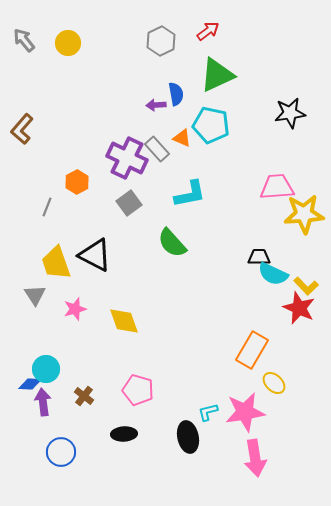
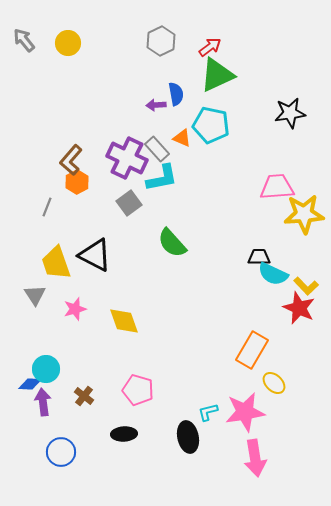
red arrow at (208, 31): moved 2 px right, 16 px down
brown L-shape at (22, 129): moved 49 px right, 31 px down
cyan L-shape at (190, 194): moved 28 px left, 16 px up
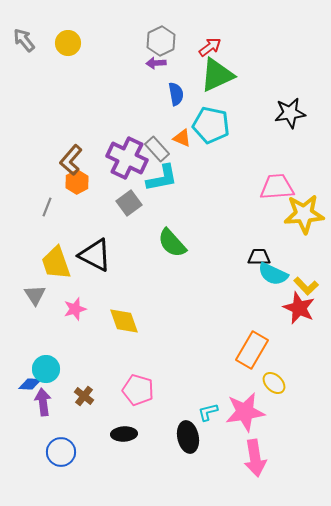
purple arrow at (156, 105): moved 42 px up
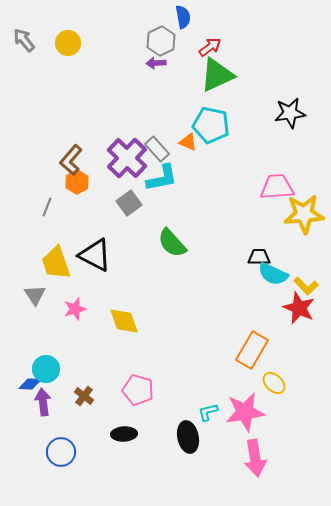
blue semicircle at (176, 94): moved 7 px right, 77 px up
orange triangle at (182, 138): moved 6 px right, 4 px down
purple cross at (127, 158): rotated 18 degrees clockwise
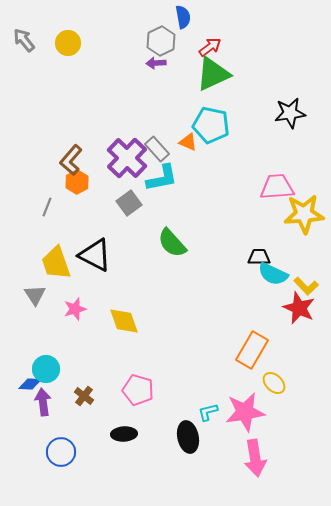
green triangle at (217, 75): moved 4 px left, 1 px up
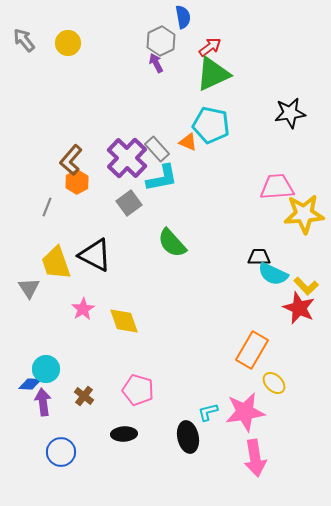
purple arrow at (156, 63): rotated 66 degrees clockwise
gray triangle at (35, 295): moved 6 px left, 7 px up
pink star at (75, 309): moved 8 px right; rotated 15 degrees counterclockwise
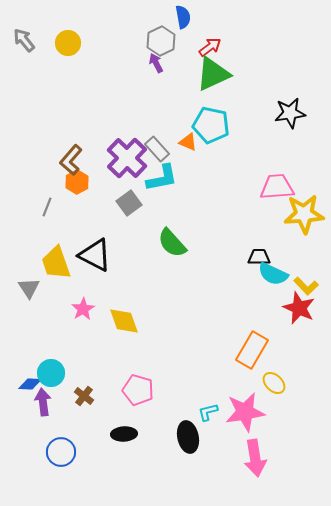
cyan circle at (46, 369): moved 5 px right, 4 px down
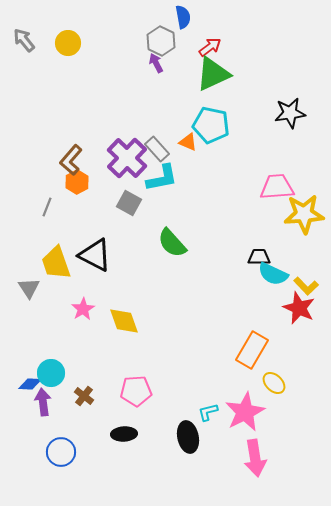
gray hexagon at (161, 41): rotated 8 degrees counterclockwise
gray square at (129, 203): rotated 25 degrees counterclockwise
pink pentagon at (138, 390): moved 2 px left, 1 px down; rotated 20 degrees counterclockwise
pink star at (245, 412): rotated 18 degrees counterclockwise
